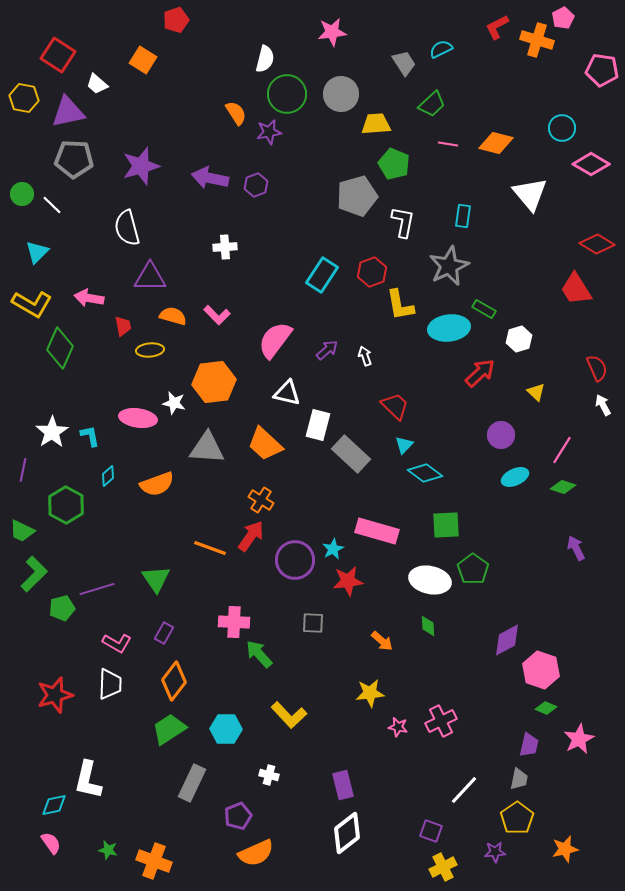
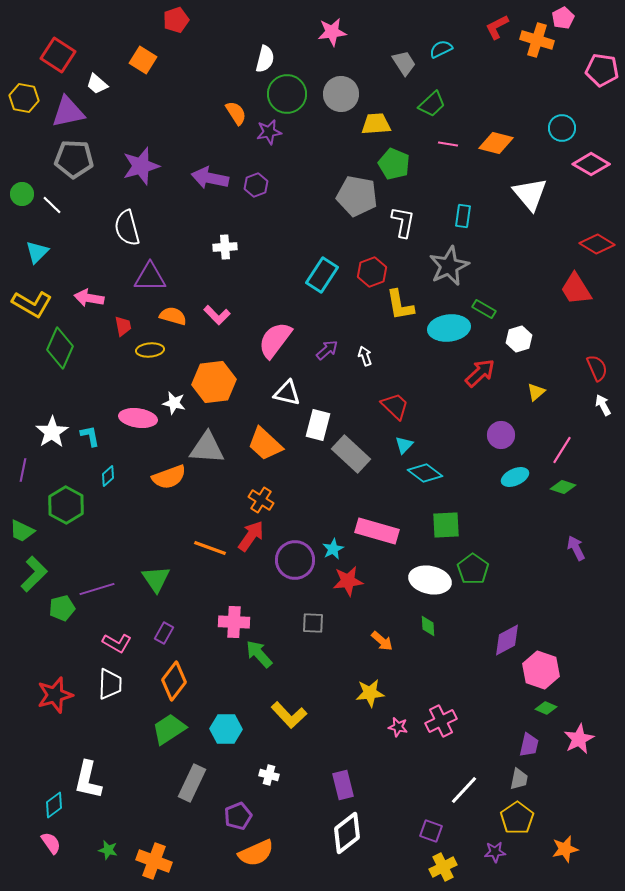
gray pentagon at (357, 196): rotated 27 degrees clockwise
yellow triangle at (536, 392): rotated 36 degrees clockwise
orange semicircle at (157, 484): moved 12 px right, 7 px up
cyan diamond at (54, 805): rotated 24 degrees counterclockwise
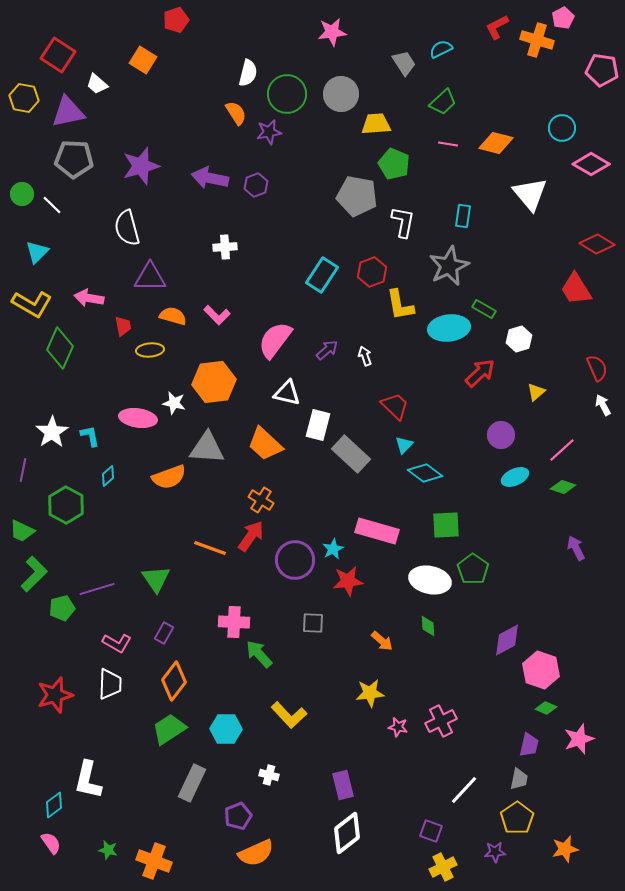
white semicircle at (265, 59): moved 17 px left, 14 px down
green trapezoid at (432, 104): moved 11 px right, 2 px up
pink line at (562, 450): rotated 16 degrees clockwise
pink star at (579, 739): rotated 8 degrees clockwise
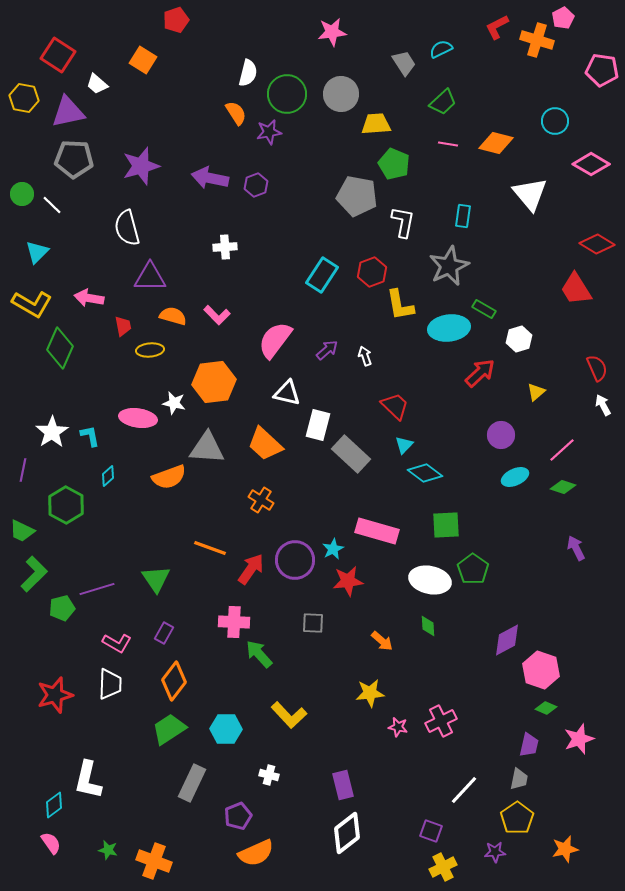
cyan circle at (562, 128): moved 7 px left, 7 px up
red arrow at (251, 536): moved 33 px down
